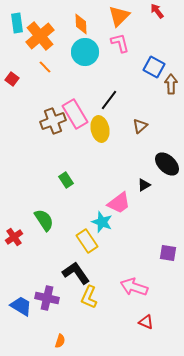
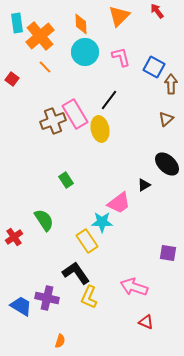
pink L-shape: moved 1 px right, 14 px down
brown triangle: moved 26 px right, 7 px up
cyan star: rotated 20 degrees counterclockwise
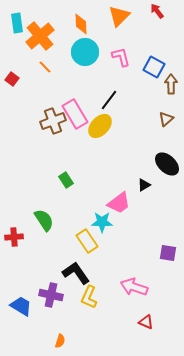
yellow ellipse: moved 3 px up; rotated 55 degrees clockwise
red cross: rotated 30 degrees clockwise
purple cross: moved 4 px right, 3 px up
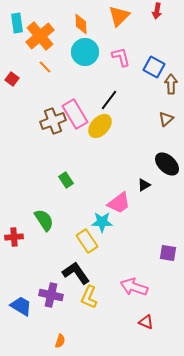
red arrow: rotated 133 degrees counterclockwise
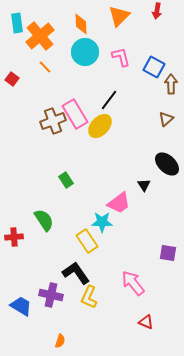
black triangle: rotated 32 degrees counterclockwise
pink arrow: moved 1 px left, 4 px up; rotated 32 degrees clockwise
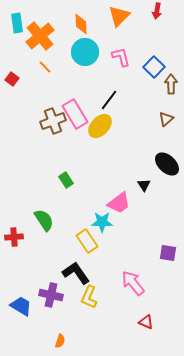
blue square: rotated 15 degrees clockwise
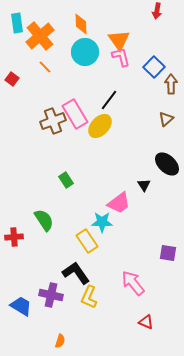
orange triangle: moved 24 px down; rotated 20 degrees counterclockwise
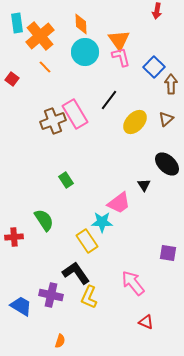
yellow ellipse: moved 35 px right, 4 px up
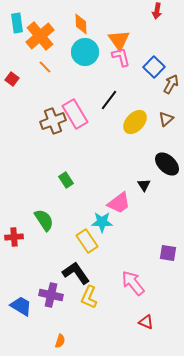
brown arrow: rotated 30 degrees clockwise
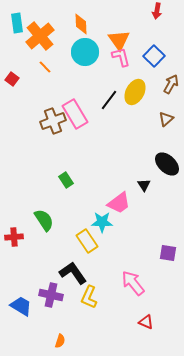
blue square: moved 11 px up
yellow ellipse: moved 30 px up; rotated 15 degrees counterclockwise
black L-shape: moved 3 px left
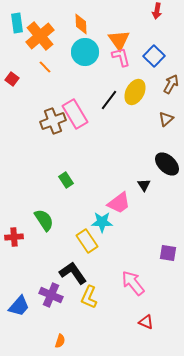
purple cross: rotated 10 degrees clockwise
blue trapezoid: moved 2 px left; rotated 100 degrees clockwise
